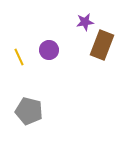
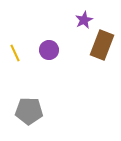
purple star: moved 1 px left, 2 px up; rotated 18 degrees counterclockwise
yellow line: moved 4 px left, 4 px up
gray pentagon: rotated 12 degrees counterclockwise
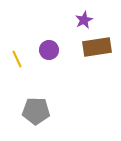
brown rectangle: moved 5 px left, 2 px down; rotated 60 degrees clockwise
yellow line: moved 2 px right, 6 px down
gray pentagon: moved 7 px right
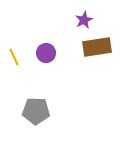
purple circle: moved 3 px left, 3 px down
yellow line: moved 3 px left, 2 px up
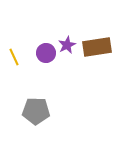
purple star: moved 17 px left, 25 px down
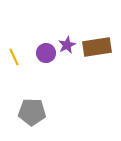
gray pentagon: moved 4 px left, 1 px down
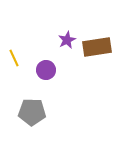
purple star: moved 5 px up
purple circle: moved 17 px down
yellow line: moved 1 px down
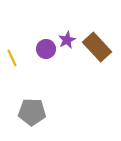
brown rectangle: rotated 56 degrees clockwise
yellow line: moved 2 px left
purple circle: moved 21 px up
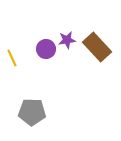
purple star: rotated 18 degrees clockwise
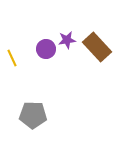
gray pentagon: moved 1 px right, 3 px down
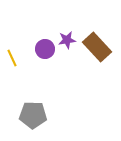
purple circle: moved 1 px left
